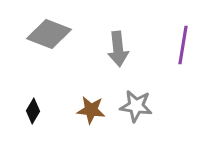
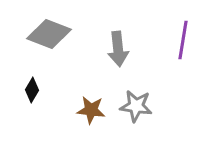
purple line: moved 5 px up
black diamond: moved 1 px left, 21 px up
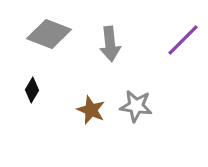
purple line: rotated 36 degrees clockwise
gray arrow: moved 8 px left, 5 px up
brown star: rotated 16 degrees clockwise
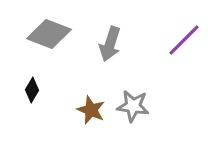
purple line: moved 1 px right
gray arrow: rotated 24 degrees clockwise
gray star: moved 3 px left
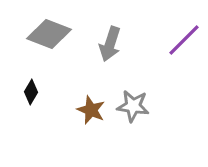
black diamond: moved 1 px left, 2 px down
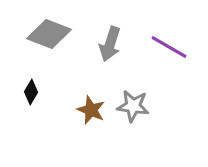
purple line: moved 15 px left, 7 px down; rotated 75 degrees clockwise
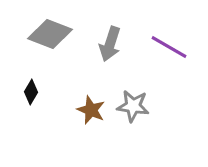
gray diamond: moved 1 px right
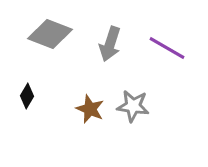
purple line: moved 2 px left, 1 px down
black diamond: moved 4 px left, 4 px down
brown star: moved 1 px left, 1 px up
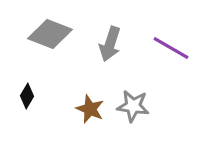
purple line: moved 4 px right
